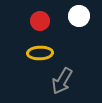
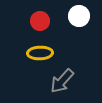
gray arrow: rotated 12 degrees clockwise
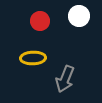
yellow ellipse: moved 7 px left, 5 px down
gray arrow: moved 3 px right, 2 px up; rotated 20 degrees counterclockwise
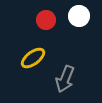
red circle: moved 6 px right, 1 px up
yellow ellipse: rotated 35 degrees counterclockwise
